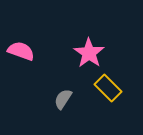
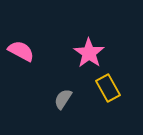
pink semicircle: rotated 8 degrees clockwise
yellow rectangle: rotated 16 degrees clockwise
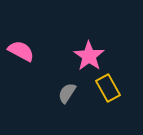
pink star: moved 3 px down
gray semicircle: moved 4 px right, 6 px up
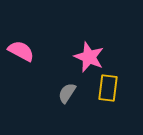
pink star: moved 1 px down; rotated 12 degrees counterclockwise
yellow rectangle: rotated 36 degrees clockwise
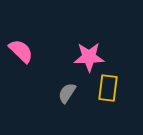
pink semicircle: rotated 16 degrees clockwise
pink star: rotated 24 degrees counterclockwise
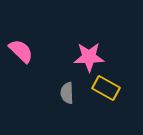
yellow rectangle: moved 2 px left; rotated 68 degrees counterclockwise
gray semicircle: rotated 35 degrees counterclockwise
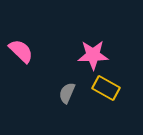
pink star: moved 4 px right, 2 px up
gray semicircle: rotated 25 degrees clockwise
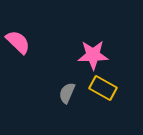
pink semicircle: moved 3 px left, 9 px up
yellow rectangle: moved 3 px left
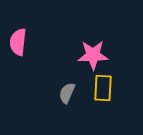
pink semicircle: rotated 128 degrees counterclockwise
yellow rectangle: rotated 64 degrees clockwise
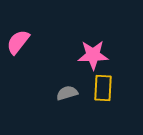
pink semicircle: rotated 32 degrees clockwise
gray semicircle: rotated 50 degrees clockwise
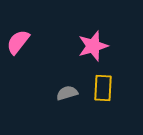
pink star: moved 9 px up; rotated 16 degrees counterclockwise
